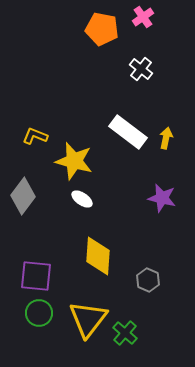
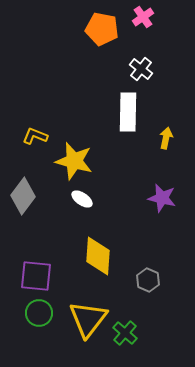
white rectangle: moved 20 px up; rotated 54 degrees clockwise
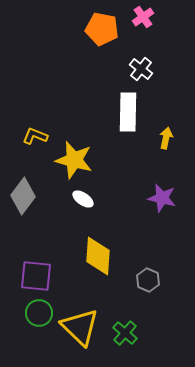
yellow star: moved 1 px up
white ellipse: moved 1 px right
yellow triangle: moved 8 px left, 8 px down; rotated 24 degrees counterclockwise
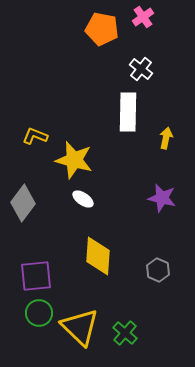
gray diamond: moved 7 px down
purple square: rotated 12 degrees counterclockwise
gray hexagon: moved 10 px right, 10 px up
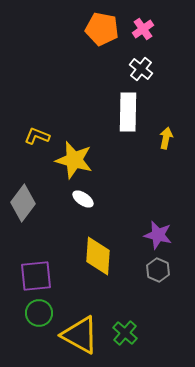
pink cross: moved 12 px down
yellow L-shape: moved 2 px right
purple star: moved 4 px left, 37 px down
yellow triangle: moved 8 px down; rotated 15 degrees counterclockwise
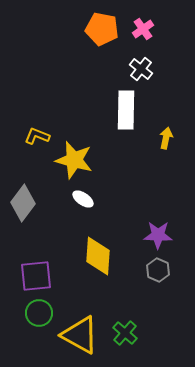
white rectangle: moved 2 px left, 2 px up
purple star: rotated 12 degrees counterclockwise
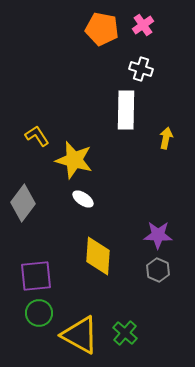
pink cross: moved 4 px up
white cross: rotated 20 degrees counterclockwise
yellow L-shape: rotated 35 degrees clockwise
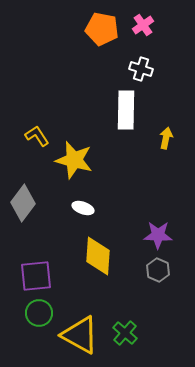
white ellipse: moved 9 px down; rotated 15 degrees counterclockwise
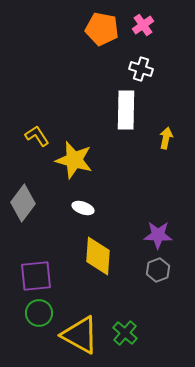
gray hexagon: rotated 15 degrees clockwise
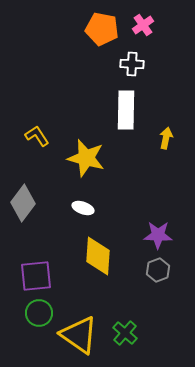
white cross: moved 9 px left, 5 px up; rotated 15 degrees counterclockwise
yellow star: moved 12 px right, 2 px up
yellow triangle: moved 1 px left; rotated 6 degrees clockwise
